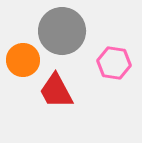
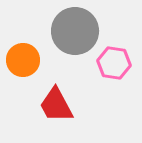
gray circle: moved 13 px right
red trapezoid: moved 14 px down
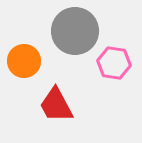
orange circle: moved 1 px right, 1 px down
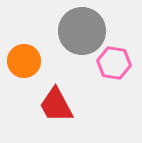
gray circle: moved 7 px right
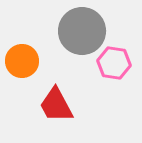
orange circle: moved 2 px left
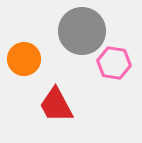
orange circle: moved 2 px right, 2 px up
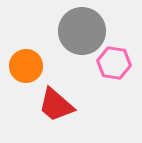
orange circle: moved 2 px right, 7 px down
red trapezoid: rotated 21 degrees counterclockwise
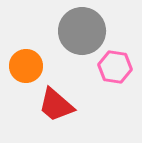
pink hexagon: moved 1 px right, 4 px down
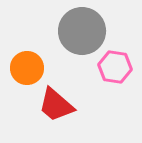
orange circle: moved 1 px right, 2 px down
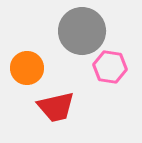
pink hexagon: moved 5 px left
red trapezoid: moved 2 px down; rotated 54 degrees counterclockwise
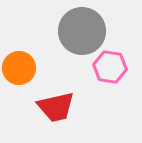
orange circle: moved 8 px left
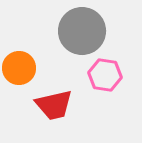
pink hexagon: moved 5 px left, 8 px down
red trapezoid: moved 2 px left, 2 px up
